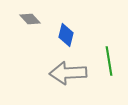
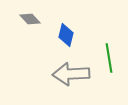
green line: moved 3 px up
gray arrow: moved 3 px right, 1 px down
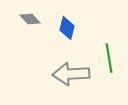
blue diamond: moved 1 px right, 7 px up
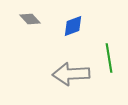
blue diamond: moved 6 px right, 2 px up; rotated 55 degrees clockwise
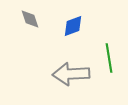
gray diamond: rotated 25 degrees clockwise
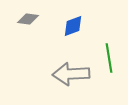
gray diamond: moved 2 px left; rotated 65 degrees counterclockwise
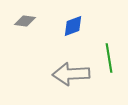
gray diamond: moved 3 px left, 2 px down
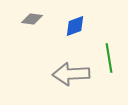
gray diamond: moved 7 px right, 2 px up
blue diamond: moved 2 px right
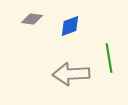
blue diamond: moved 5 px left
